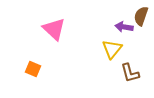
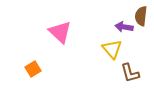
brown semicircle: rotated 12 degrees counterclockwise
pink triangle: moved 6 px right, 3 px down
yellow triangle: rotated 20 degrees counterclockwise
orange square: rotated 35 degrees clockwise
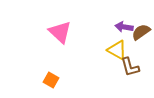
brown semicircle: moved 16 px down; rotated 48 degrees clockwise
yellow triangle: moved 5 px right, 1 px down; rotated 20 degrees counterclockwise
orange square: moved 18 px right, 11 px down; rotated 28 degrees counterclockwise
brown L-shape: moved 6 px up
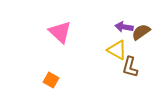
brown L-shape: rotated 30 degrees clockwise
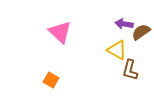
purple arrow: moved 3 px up
brown L-shape: moved 3 px down
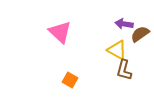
brown semicircle: moved 1 px left, 2 px down
brown L-shape: moved 6 px left
orange square: moved 19 px right
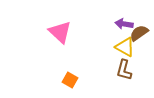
brown semicircle: moved 1 px left, 1 px up
yellow triangle: moved 8 px right, 3 px up
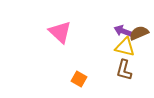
purple arrow: moved 1 px left, 7 px down; rotated 12 degrees clockwise
brown semicircle: rotated 12 degrees clockwise
yellow triangle: rotated 15 degrees counterclockwise
orange square: moved 9 px right, 1 px up
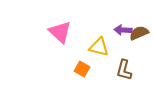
purple arrow: moved 1 px up; rotated 18 degrees counterclockwise
yellow triangle: moved 26 px left
orange square: moved 3 px right, 10 px up
